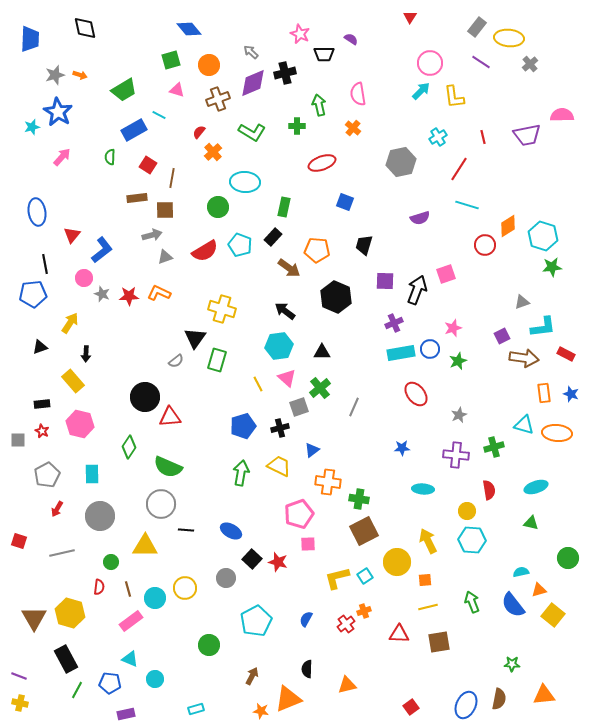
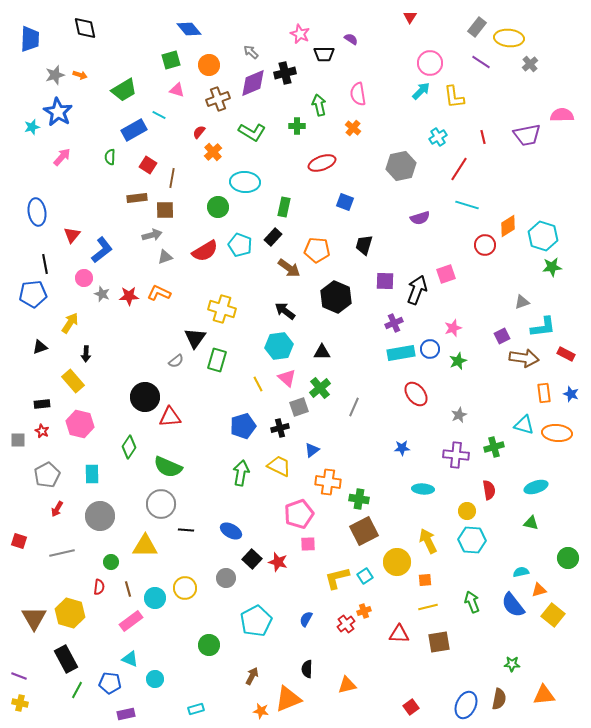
gray hexagon at (401, 162): moved 4 px down
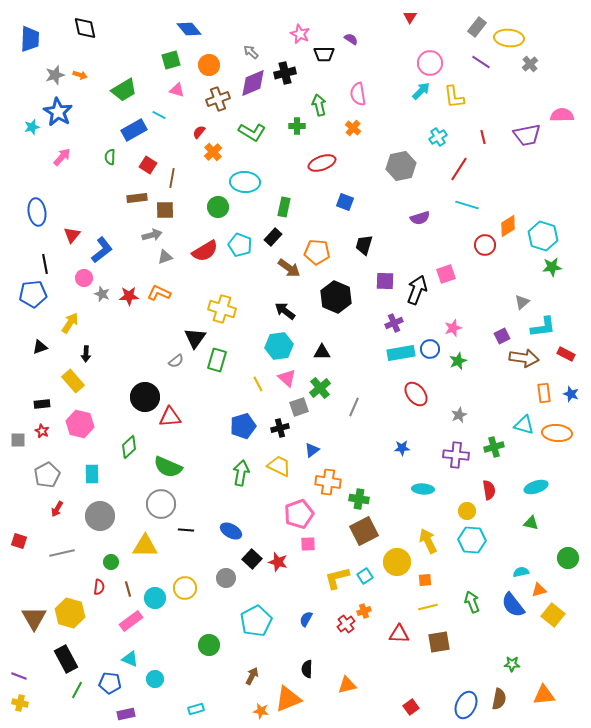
orange pentagon at (317, 250): moved 2 px down
gray triangle at (522, 302): rotated 21 degrees counterclockwise
green diamond at (129, 447): rotated 15 degrees clockwise
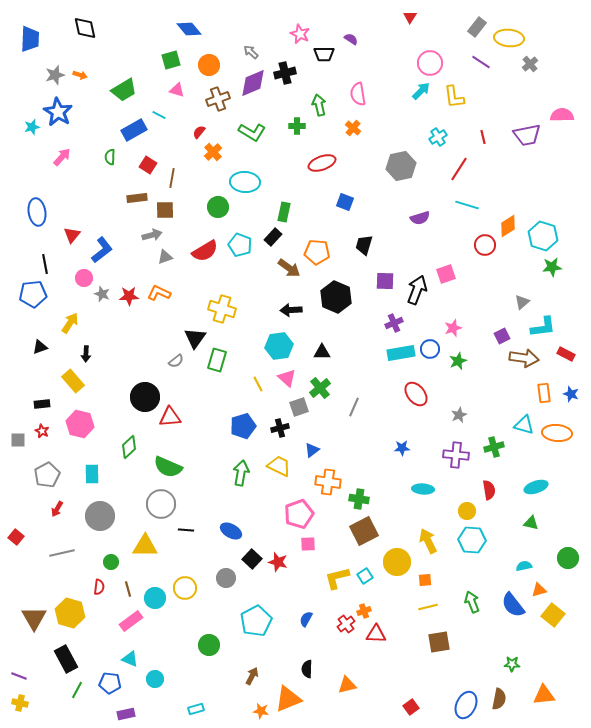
green rectangle at (284, 207): moved 5 px down
black arrow at (285, 311): moved 6 px right, 1 px up; rotated 40 degrees counterclockwise
red square at (19, 541): moved 3 px left, 4 px up; rotated 21 degrees clockwise
cyan semicircle at (521, 572): moved 3 px right, 6 px up
red triangle at (399, 634): moved 23 px left
